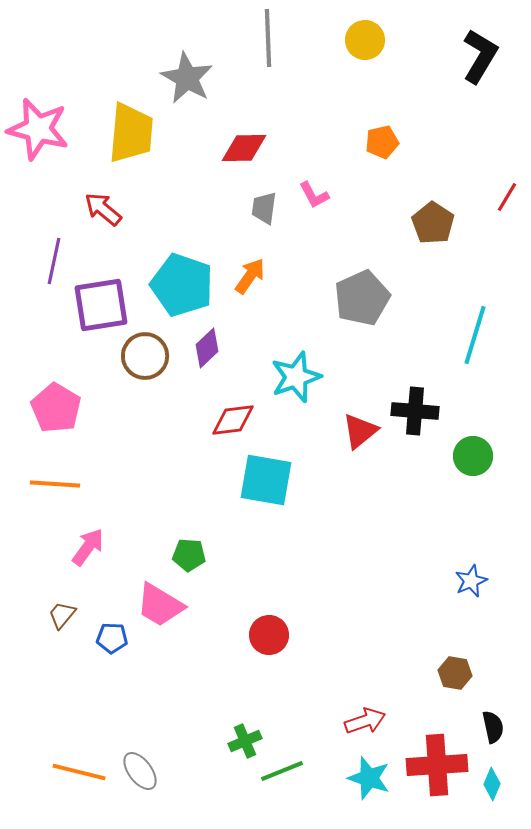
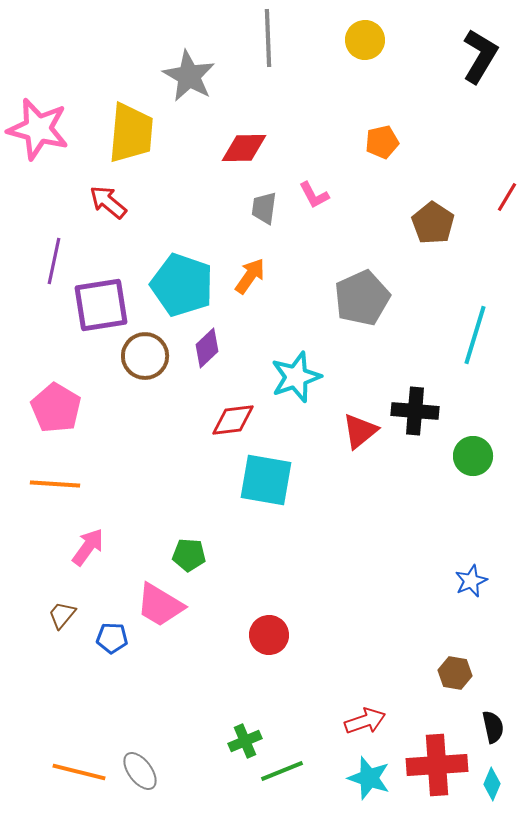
gray star at (187, 78): moved 2 px right, 2 px up
red arrow at (103, 209): moved 5 px right, 7 px up
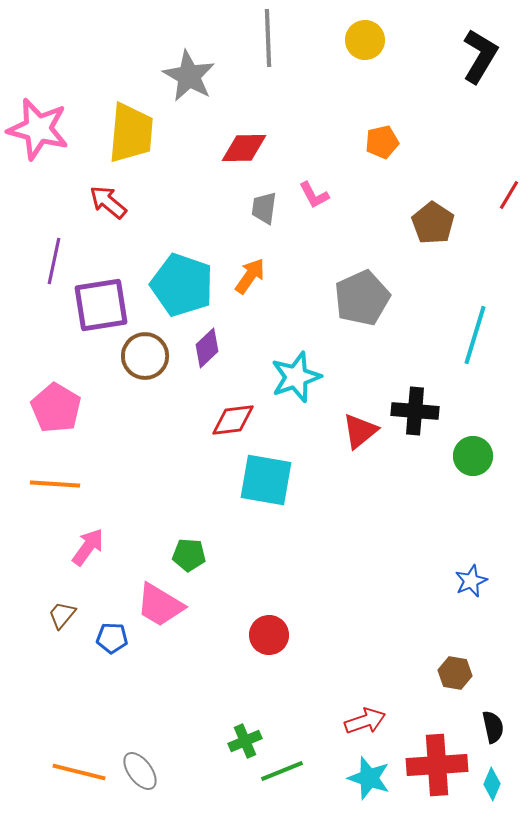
red line at (507, 197): moved 2 px right, 2 px up
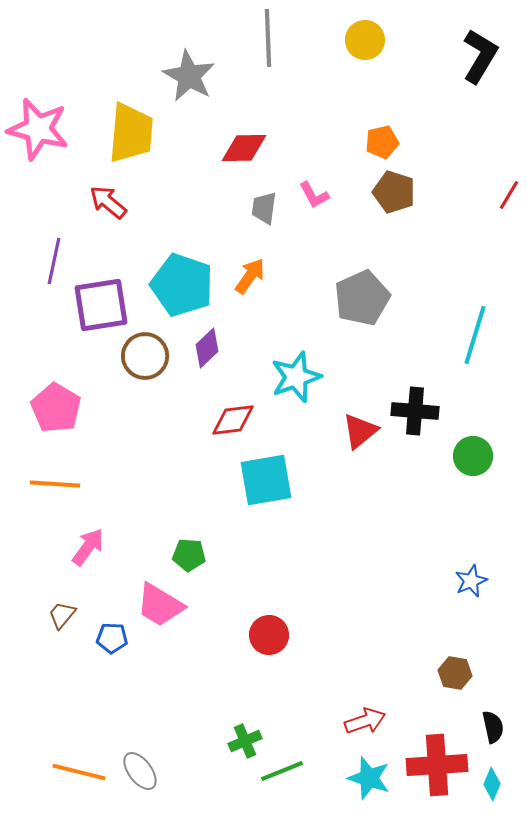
brown pentagon at (433, 223): moved 39 px left, 31 px up; rotated 15 degrees counterclockwise
cyan square at (266, 480): rotated 20 degrees counterclockwise
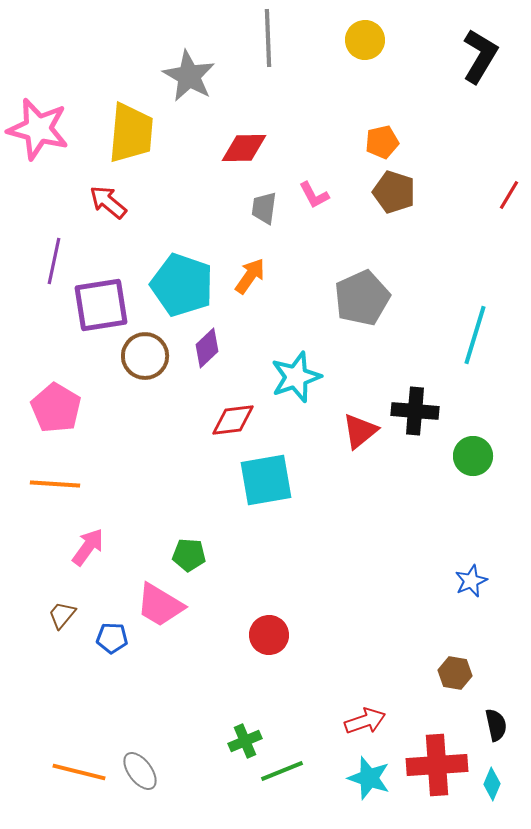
black semicircle at (493, 727): moved 3 px right, 2 px up
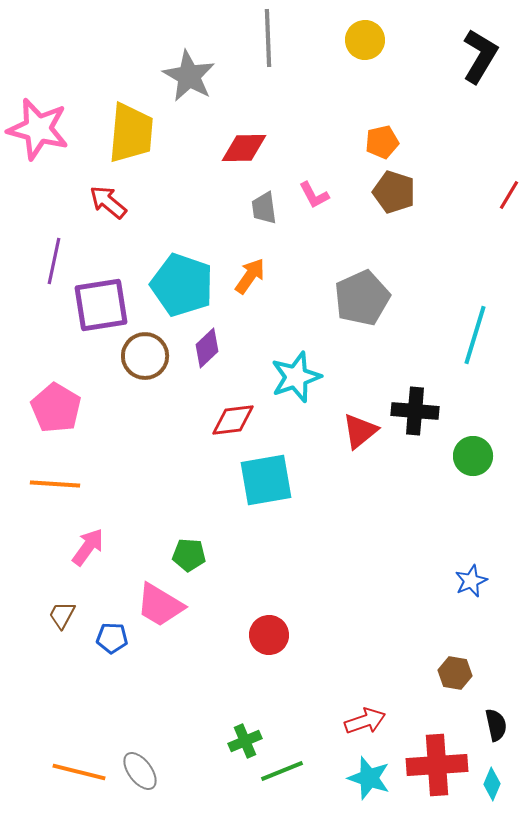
gray trapezoid at (264, 208): rotated 16 degrees counterclockwise
brown trapezoid at (62, 615): rotated 12 degrees counterclockwise
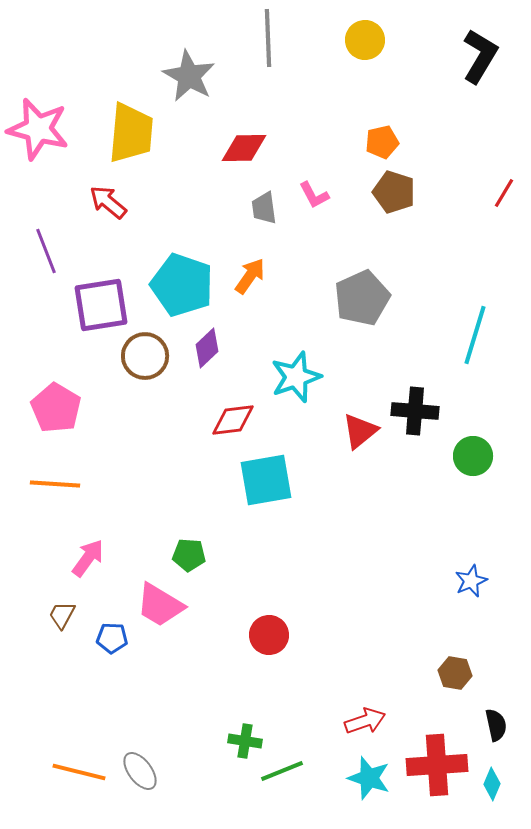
red line at (509, 195): moved 5 px left, 2 px up
purple line at (54, 261): moved 8 px left, 10 px up; rotated 33 degrees counterclockwise
pink arrow at (88, 547): moved 11 px down
green cross at (245, 741): rotated 32 degrees clockwise
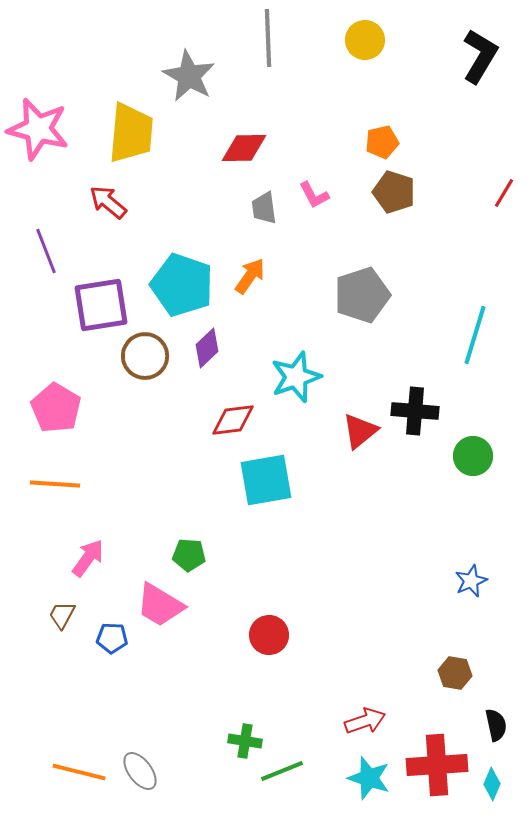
gray pentagon at (362, 298): moved 3 px up; rotated 6 degrees clockwise
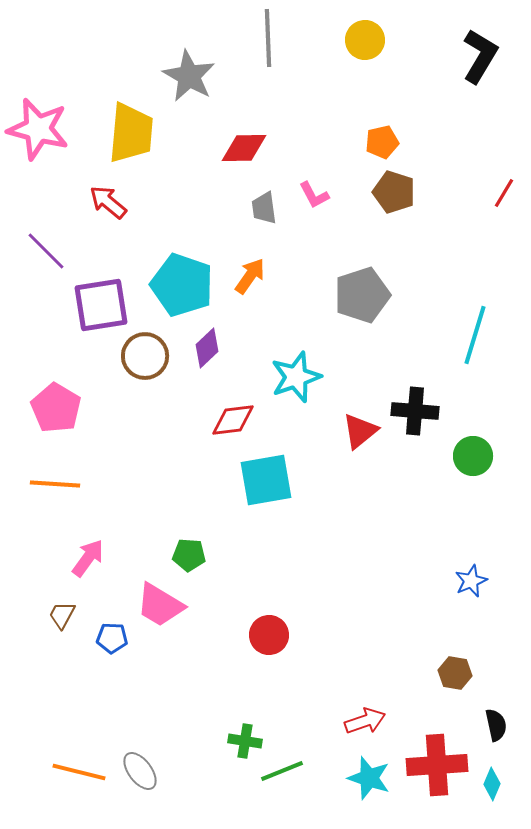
purple line at (46, 251): rotated 24 degrees counterclockwise
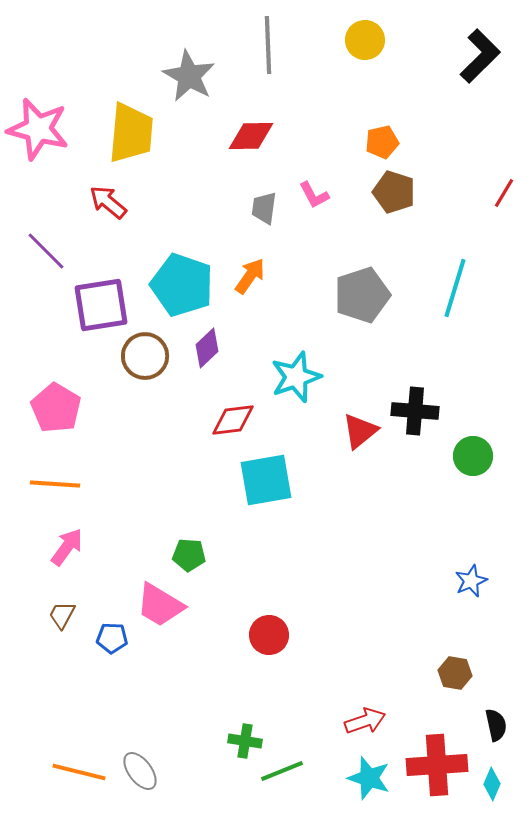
gray line at (268, 38): moved 7 px down
black L-shape at (480, 56): rotated 14 degrees clockwise
red diamond at (244, 148): moved 7 px right, 12 px up
gray trapezoid at (264, 208): rotated 16 degrees clockwise
cyan line at (475, 335): moved 20 px left, 47 px up
pink arrow at (88, 558): moved 21 px left, 11 px up
